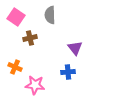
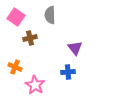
pink star: rotated 24 degrees clockwise
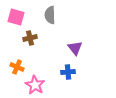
pink square: rotated 18 degrees counterclockwise
orange cross: moved 2 px right
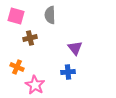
pink square: moved 1 px up
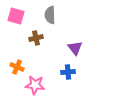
brown cross: moved 6 px right
pink star: rotated 24 degrees counterclockwise
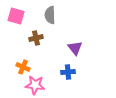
orange cross: moved 6 px right
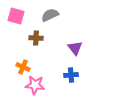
gray semicircle: rotated 66 degrees clockwise
brown cross: rotated 16 degrees clockwise
blue cross: moved 3 px right, 3 px down
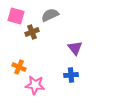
brown cross: moved 4 px left, 6 px up; rotated 24 degrees counterclockwise
orange cross: moved 4 px left
